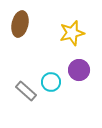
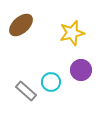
brown ellipse: moved 1 px right, 1 px down; rotated 35 degrees clockwise
purple circle: moved 2 px right
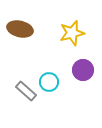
brown ellipse: moved 1 px left, 4 px down; rotated 55 degrees clockwise
purple circle: moved 2 px right
cyan circle: moved 2 px left
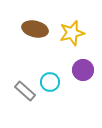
brown ellipse: moved 15 px right
cyan circle: moved 1 px right
gray rectangle: moved 1 px left
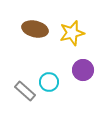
cyan circle: moved 1 px left
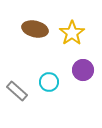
yellow star: rotated 20 degrees counterclockwise
gray rectangle: moved 8 px left
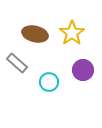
brown ellipse: moved 5 px down
gray rectangle: moved 28 px up
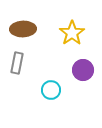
brown ellipse: moved 12 px left, 5 px up; rotated 15 degrees counterclockwise
gray rectangle: rotated 60 degrees clockwise
cyan circle: moved 2 px right, 8 px down
